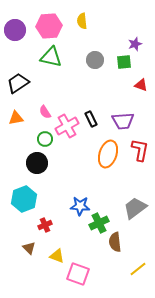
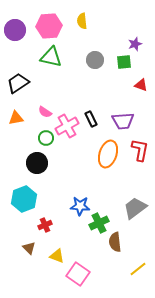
pink semicircle: rotated 24 degrees counterclockwise
green circle: moved 1 px right, 1 px up
pink square: rotated 15 degrees clockwise
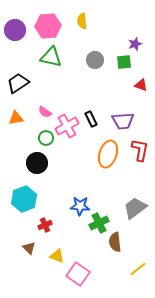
pink hexagon: moved 1 px left
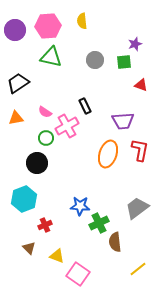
black rectangle: moved 6 px left, 13 px up
gray trapezoid: moved 2 px right
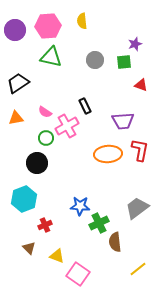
orange ellipse: rotated 68 degrees clockwise
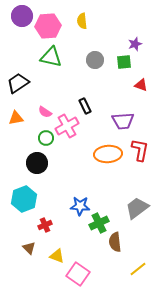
purple circle: moved 7 px right, 14 px up
